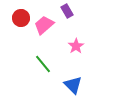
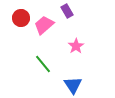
blue triangle: rotated 12 degrees clockwise
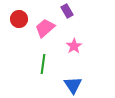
red circle: moved 2 px left, 1 px down
pink trapezoid: moved 1 px right, 3 px down
pink star: moved 2 px left
green line: rotated 48 degrees clockwise
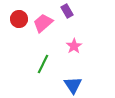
pink trapezoid: moved 2 px left, 5 px up
green line: rotated 18 degrees clockwise
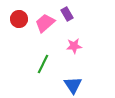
purple rectangle: moved 3 px down
pink trapezoid: moved 2 px right
pink star: rotated 28 degrees clockwise
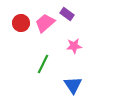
purple rectangle: rotated 24 degrees counterclockwise
red circle: moved 2 px right, 4 px down
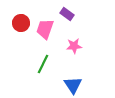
pink trapezoid: moved 6 px down; rotated 30 degrees counterclockwise
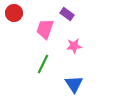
red circle: moved 7 px left, 10 px up
blue triangle: moved 1 px right, 1 px up
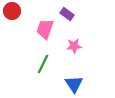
red circle: moved 2 px left, 2 px up
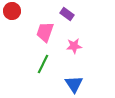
pink trapezoid: moved 3 px down
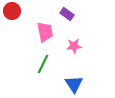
pink trapezoid: rotated 150 degrees clockwise
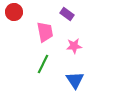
red circle: moved 2 px right, 1 px down
blue triangle: moved 1 px right, 4 px up
